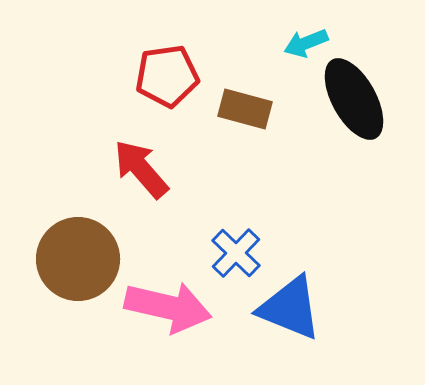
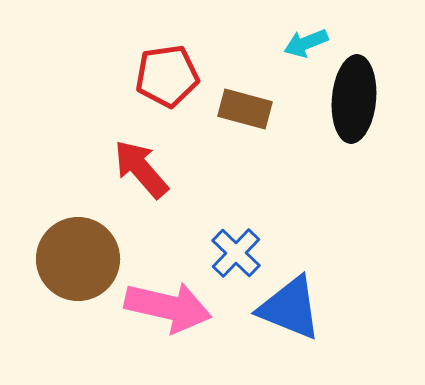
black ellipse: rotated 34 degrees clockwise
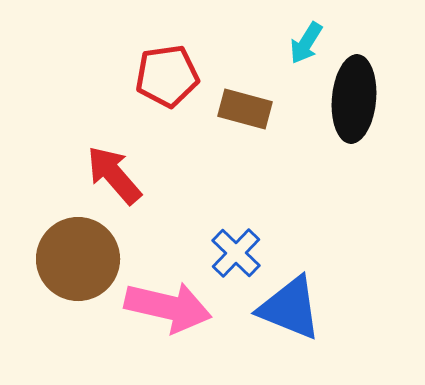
cyan arrow: rotated 36 degrees counterclockwise
red arrow: moved 27 px left, 6 px down
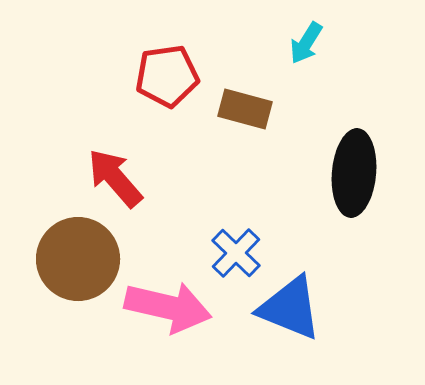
black ellipse: moved 74 px down
red arrow: moved 1 px right, 3 px down
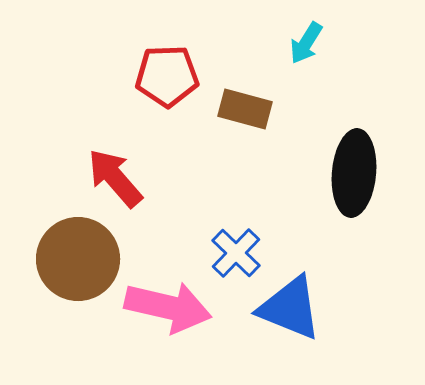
red pentagon: rotated 6 degrees clockwise
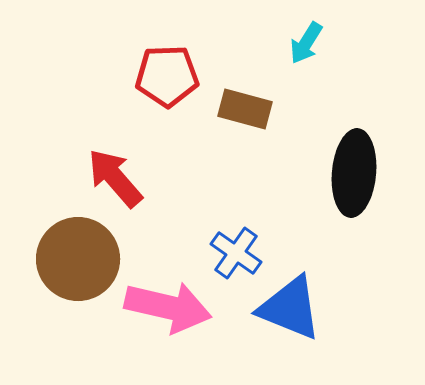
blue cross: rotated 9 degrees counterclockwise
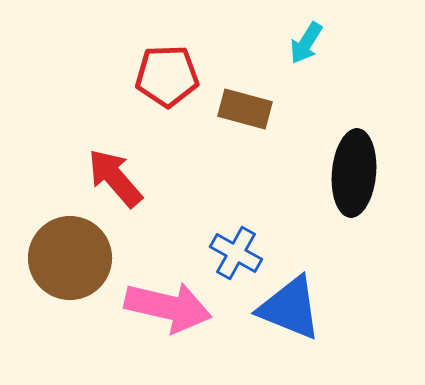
blue cross: rotated 6 degrees counterclockwise
brown circle: moved 8 px left, 1 px up
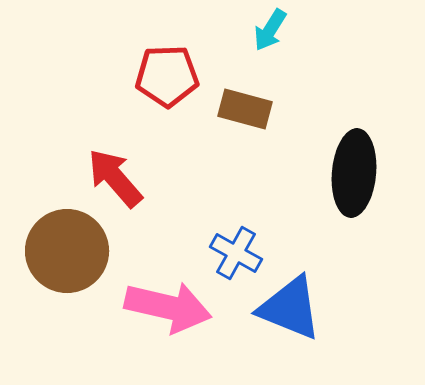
cyan arrow: moved 36 px left, 13 px up
brown circle: moved 3 px left, 7 px up
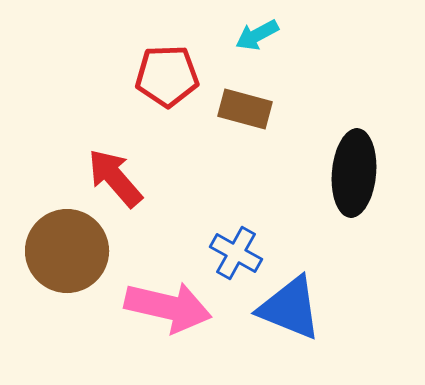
cyan arrow: moved 13 px left, 5 px down; rotated 30 degrees clockwise
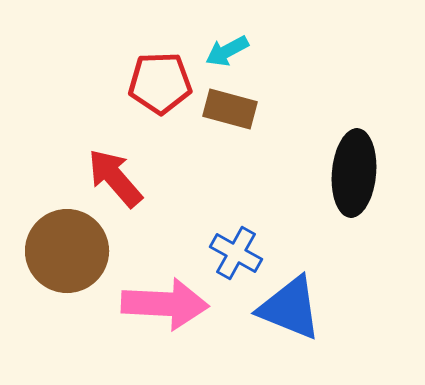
cyan arrow: moved 30 px left, 16 px down
red pentagon: moved 7 px left, 7 px down
brown rectangle: moved 15 px left
pink arrow: moved 3 px left, 3 px up; rotated 10 degrees counterclockwise
